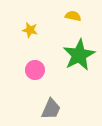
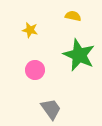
green star: rotated 20 degrees counterclockwise
gray trapezoid: rotated 60 degrees counterclockwise
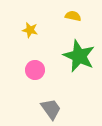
green star: moved 1 px down
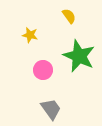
yellow semicircle: moved 4 px left; rotated 42 degrees clockwise
yellow star: moved 5 px down
pink circle: moved 8 px right
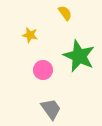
yellow semicircle: moved 4 px left, 3 px up
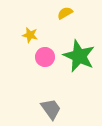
yellow semicircle: rotated 84 degrees counterclockwise
pink circle: moved 2 px right, 13 px up
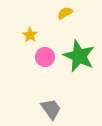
yellow star: rotated 21 degrees clockwise
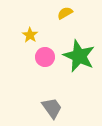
gray trapezoid: moved 1 px right, 1 px up
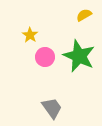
yellow semicircle: moved 19 px right, 2 px down
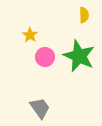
yellow semicircle: rotated 119 degrees clockwise
gray trapezoid: moved 12 px left
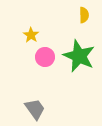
yellow star: moved 1 px right
gray trapezoid: moved 5 px left, 1 px down
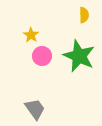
pink circle: moved 3 px left, 1 px up
